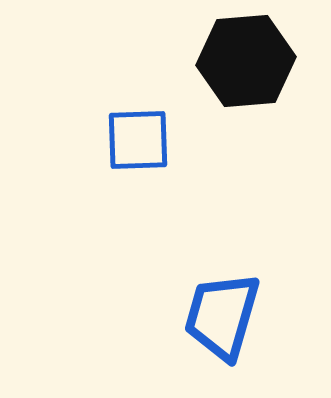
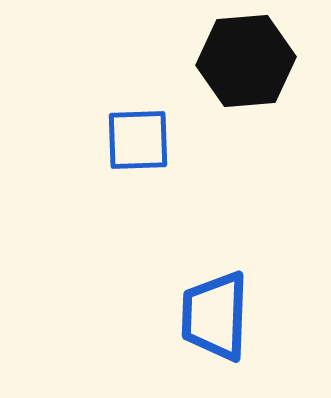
blue trapezoid: moved 7 px left; rotated 14 degrees counterclockwise
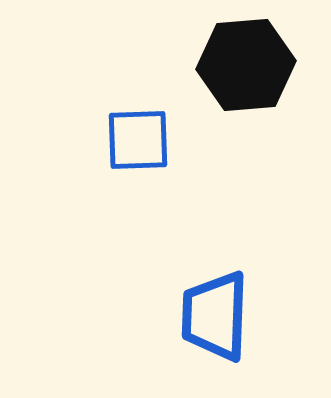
black hexagon: moved 4 px down
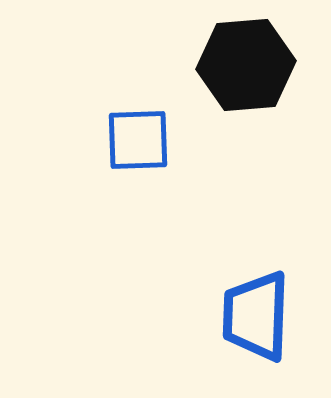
blue trapezoid: moved 41 px right
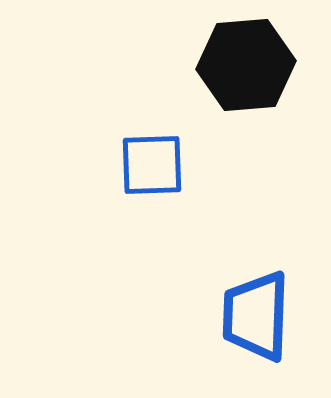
blue square: moved 14 px right, 25 px down
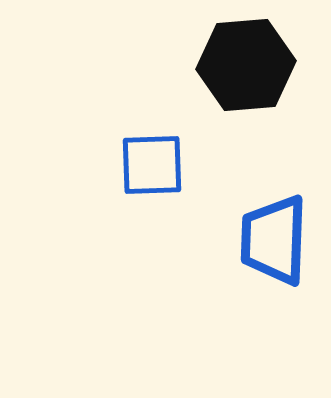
blue trapezoid: moved 18 px right, 76 px up
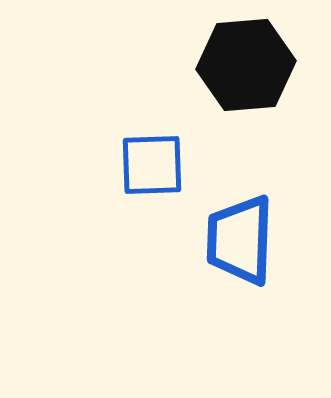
blue trapezoid: moved 34 px left
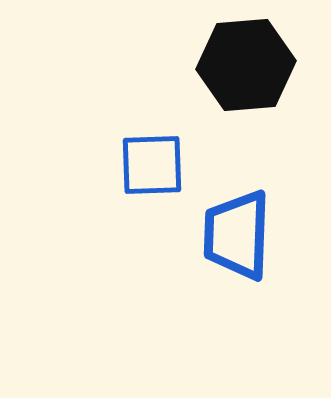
blue trapezoid: moved 3 px left, 5 px up
